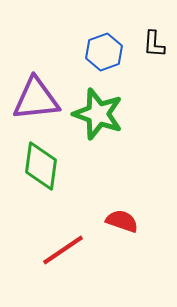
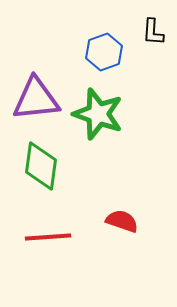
black L-shape: moved 1 px left, 12 px up
red line: moved 15 px left, 13 px up; rotated 30 degrees clockwise
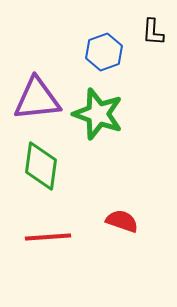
purple triangle: moved 1 px right
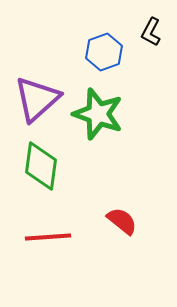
black L-shape: moved 2 px left; rotated 24 degrees clockwise
purple triangle: rotated 36 degrees counterclockwise
red semicircle: rotated 20 degrees clockwise
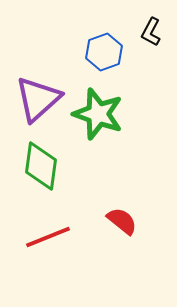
purple triangle: moved 1 px right
red line: rotated 18 degrees counterclockwise
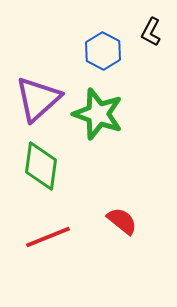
blue hexagon: moved 1 px left, 1 px up; rotated 12 degrees counterclockwise
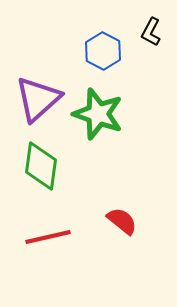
red line: rotated 9 degrees clockwise
